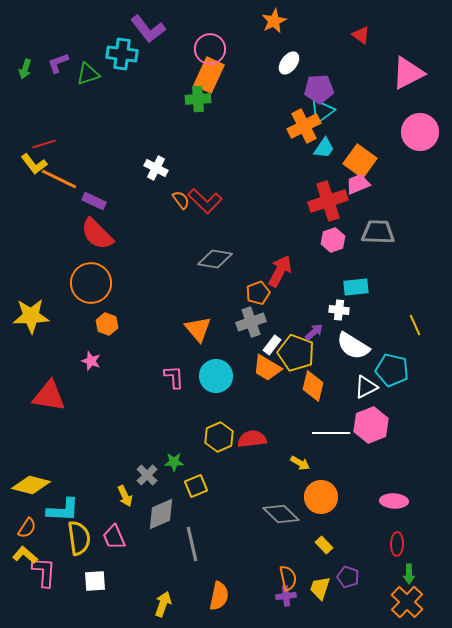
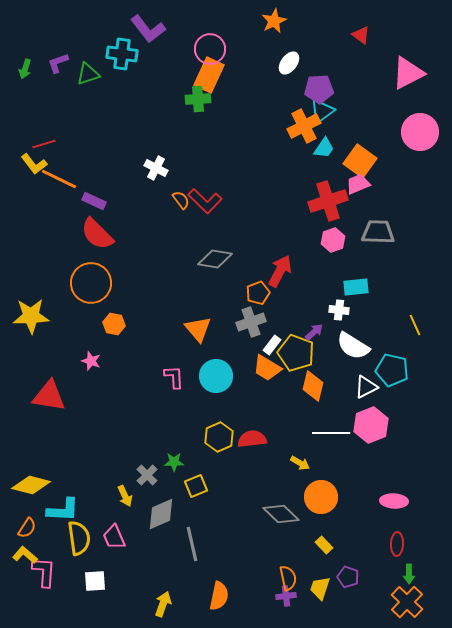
orange hexagon at (107, 324): moved 7 px right; rotated 10 degrees counterclockwise
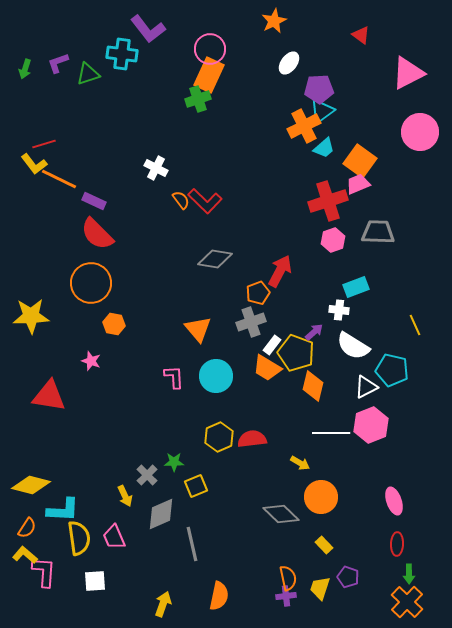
green cross at (198, 99): rotated 15 degrees counterclockwise
cyan trapezoid at (324, 148): rotated 15 degrees clockwise
cyan rectangle at (356, 287): rotated 15 degrees counterclockwise
pink ellipse at (394, 501): rotated 68 degrees clockwise
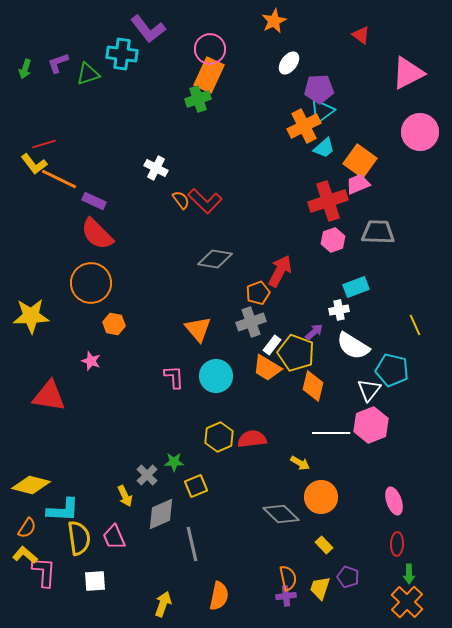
white cross at (339, 310): rotated 18 degrees counterclockwise
white triangle at (366, 387): moved 3 px right, 3 px down; rotated 25 degrees counterclockwise
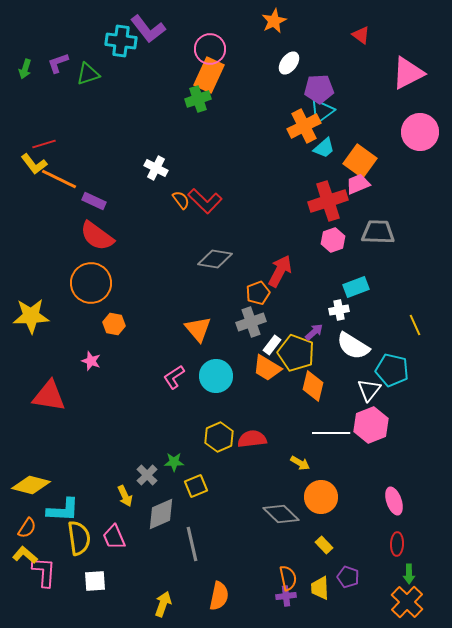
cyan cross at (122, 54): moved 1 px left, 13 px up
red semicircle at (97, 234): moved 2 px down; rotated 9 degrees counterclockwise
pink L-shape at (174, 377): rotated 120 degrees counterclockwise
yellow trapezoid at (320, 588): rotated 20 degrees counterclockwise
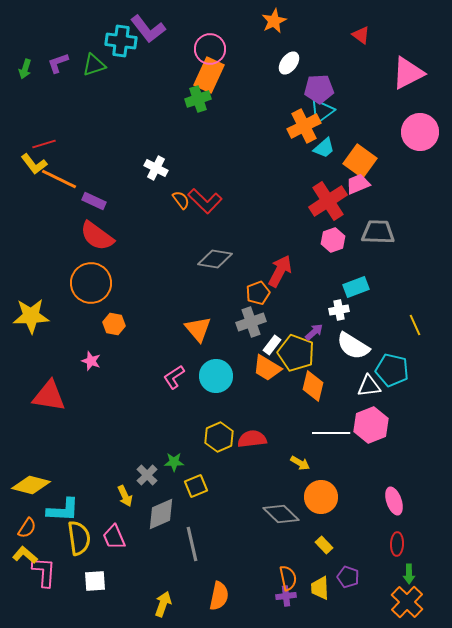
green triangle at (88, 74): moved 6 px right, 9 px up
red cross at (328, 201): rotated 15 degrees counterclockwise
white triangle at (369, 390): moved 4 px up; rotated 45 degrees clockwise
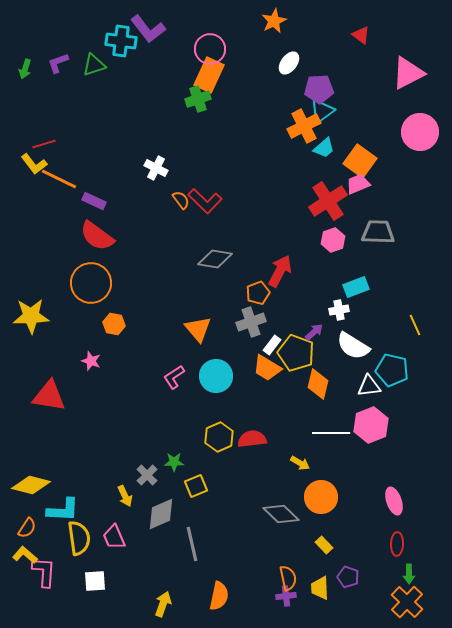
orange diamond at (313, 386): moved 5 px right, 2 px up
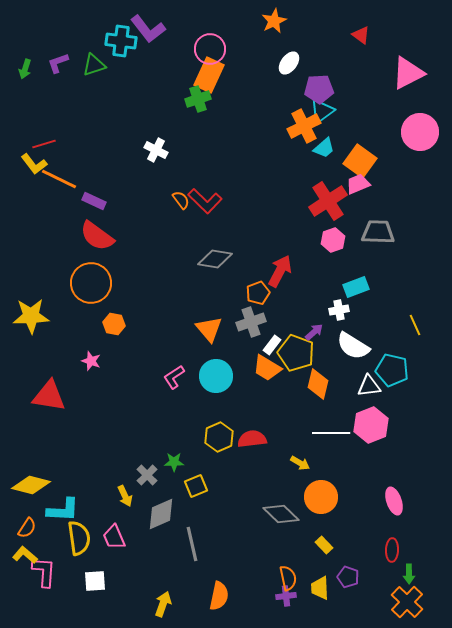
white cross at (156, 168): moved 18 px up
orange triangle at (198, 329): moved 11 px right
red ellipse at (397, 544): moved 5 px left, 6 px down
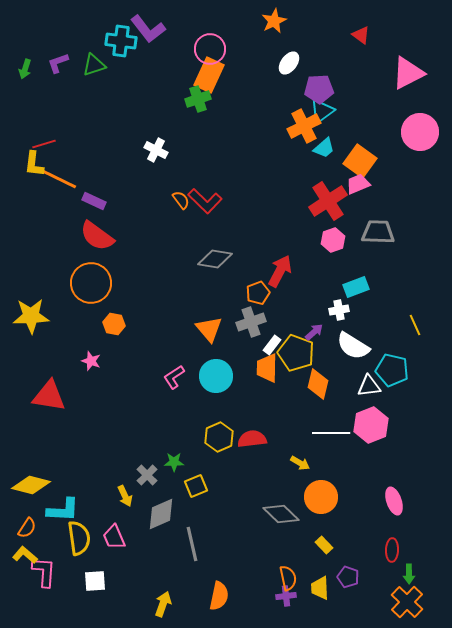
yellow L-shape at (34, 164): rotated 44 degrees clockwise
orange trapezoid at (267, 368): rotated 60 degrees clockwise
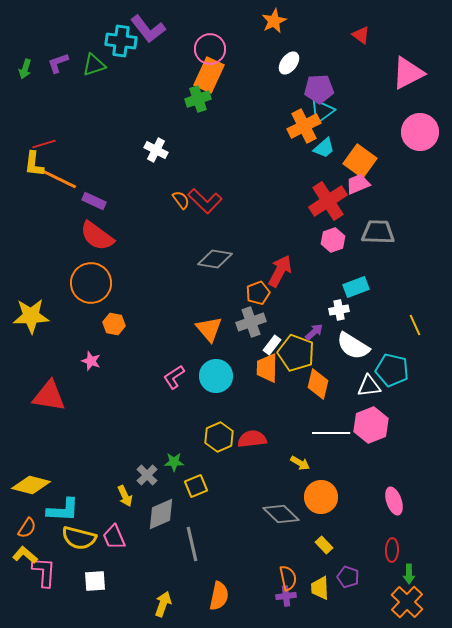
yellow semicircle at (79, 538): rotated 112 degrees clockwise
